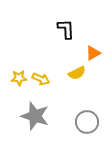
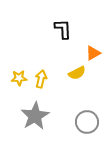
black L-shape: moved 3 px left
yellow arrow: rotated 102 degrees counterclockwise
gray star: rotated 24 degrees clockwise
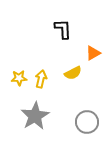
yellow semicircle: moved 4 px left
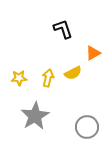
black L-shape: rotated 15 degrees counterclockwise
yellow arrow: moved 7 px right, 1 px up
gray circle: moved 5 px down
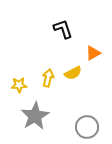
yellow star: moved 7 px down
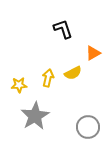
gray circle: moved 1 px right
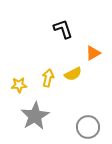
yellow semicircle: moved 1 px down
